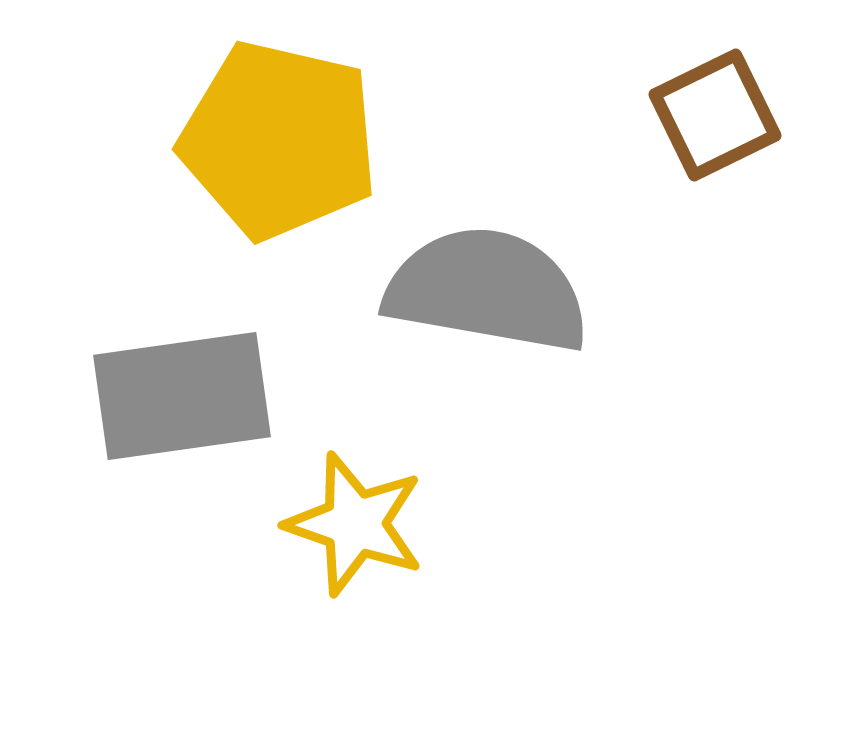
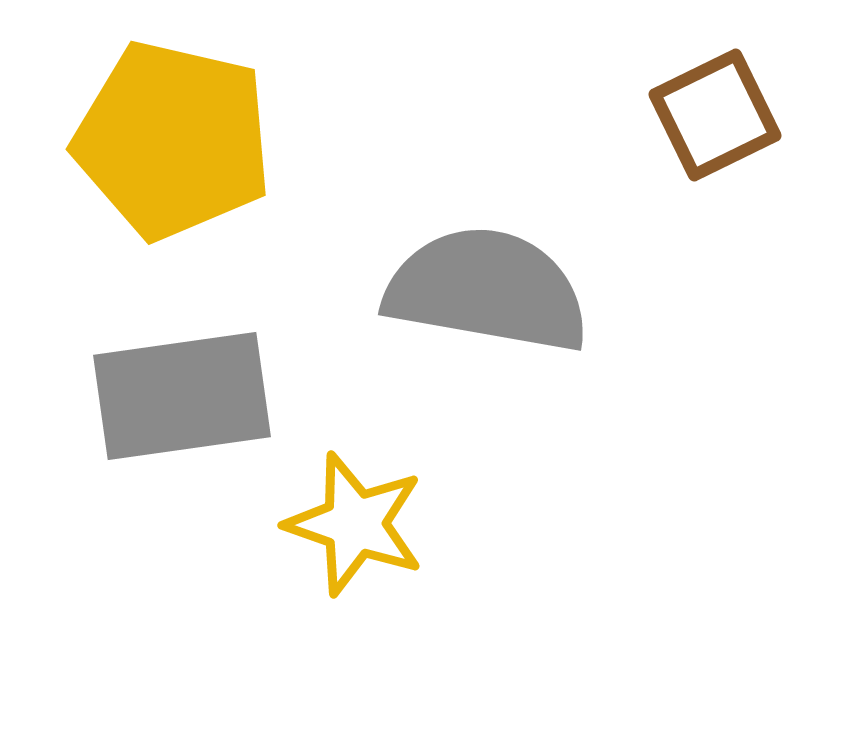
yellow pentagon: moved 106 px left
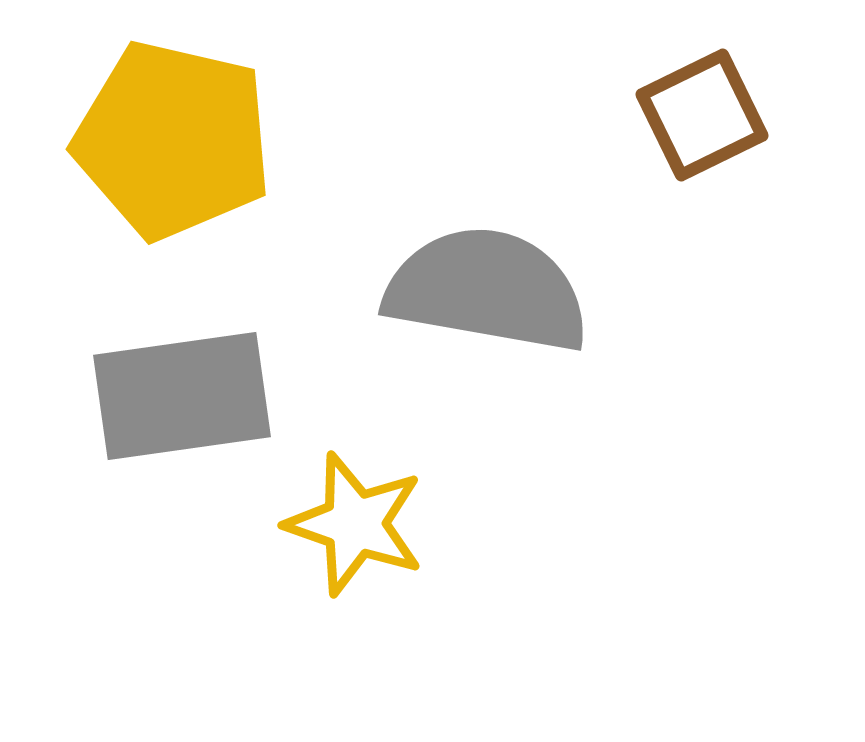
brown square: moved 13 px left
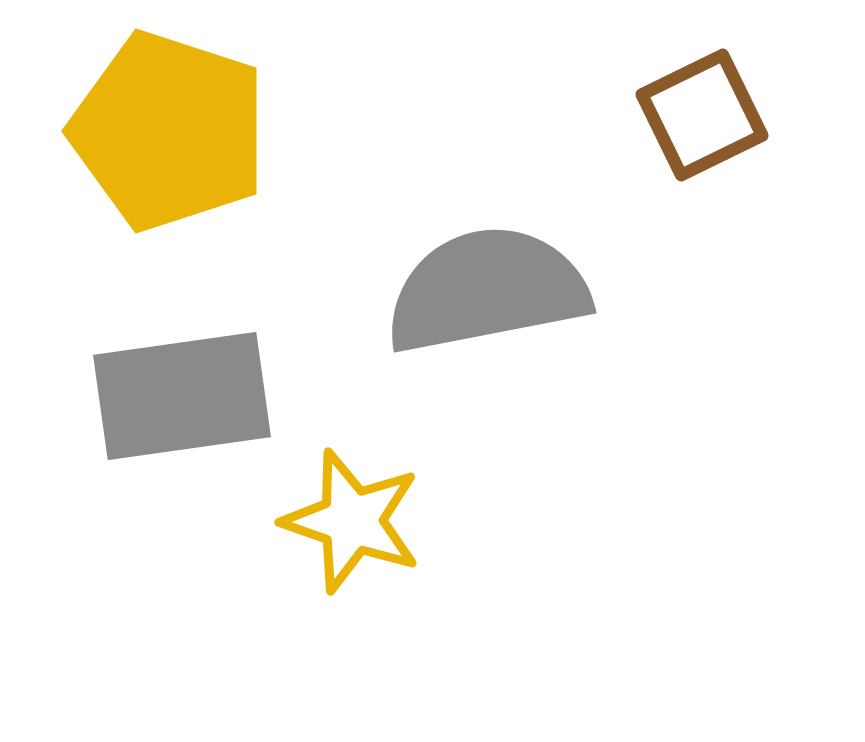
yellow pentagon: moved 4 px left, 9 px up; rotated 5 degrees clockwise
gray semicircle: rotated 21 degrees counterclockwise
yellow star: moved 3 px left, 3 px up
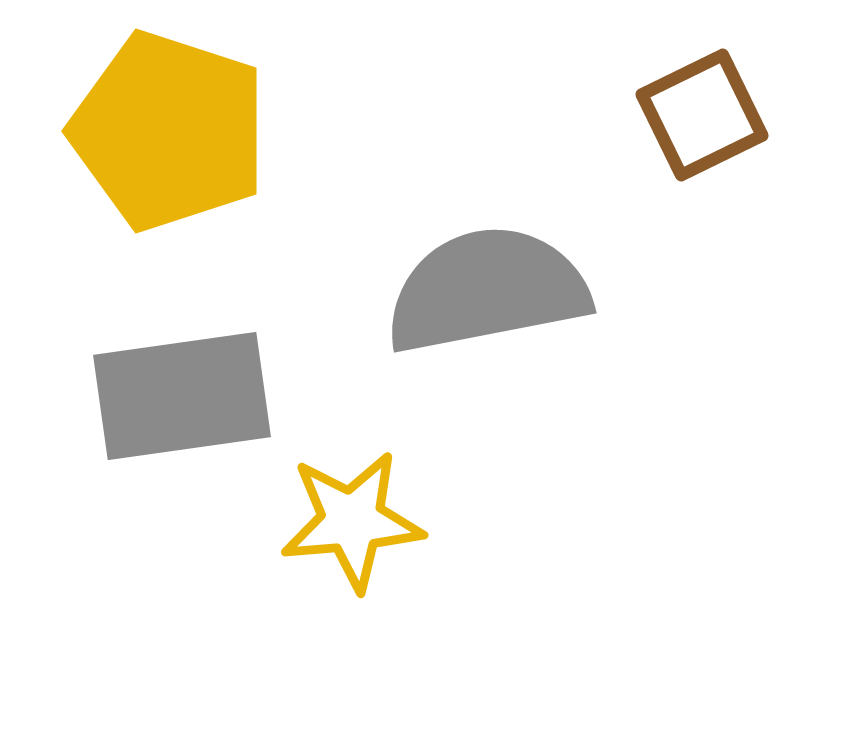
yellow star: rotated 24 degrees counterclockwise
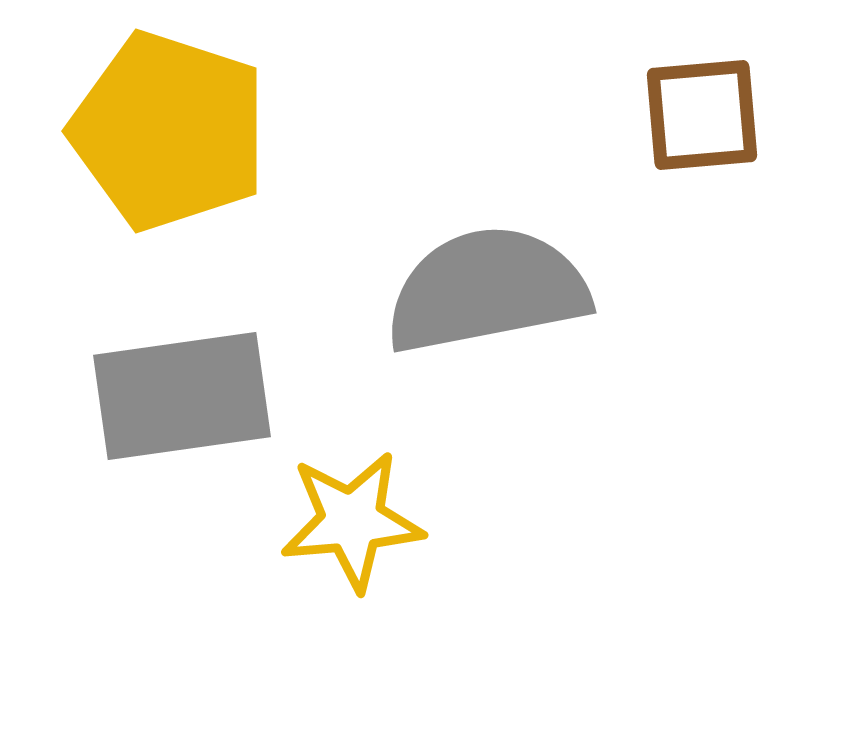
brown square: rotated 21 degrees clockwise
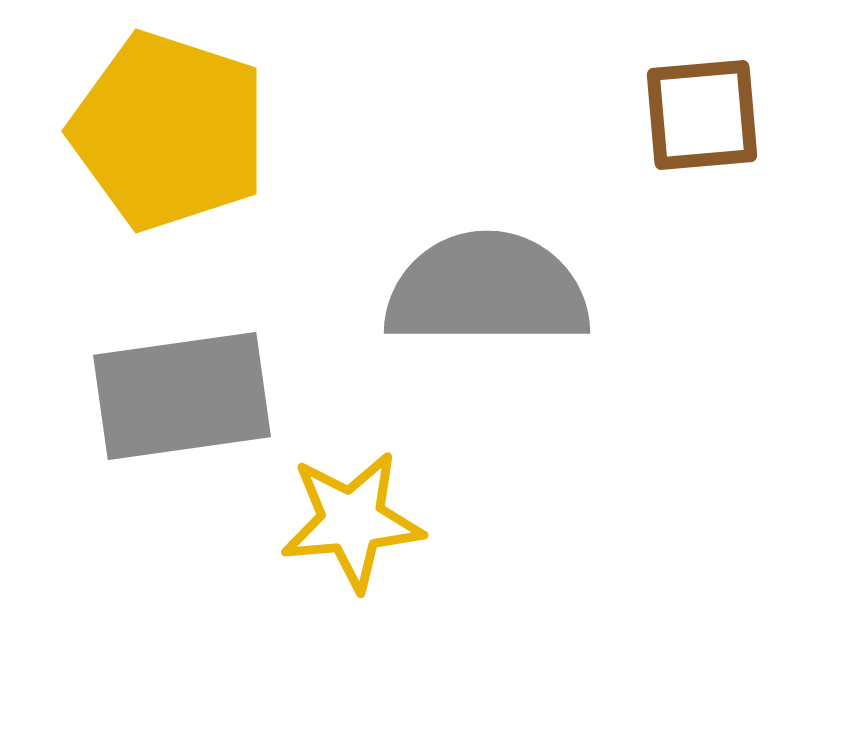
gray semicircle: rotated 11 degrees clockwise
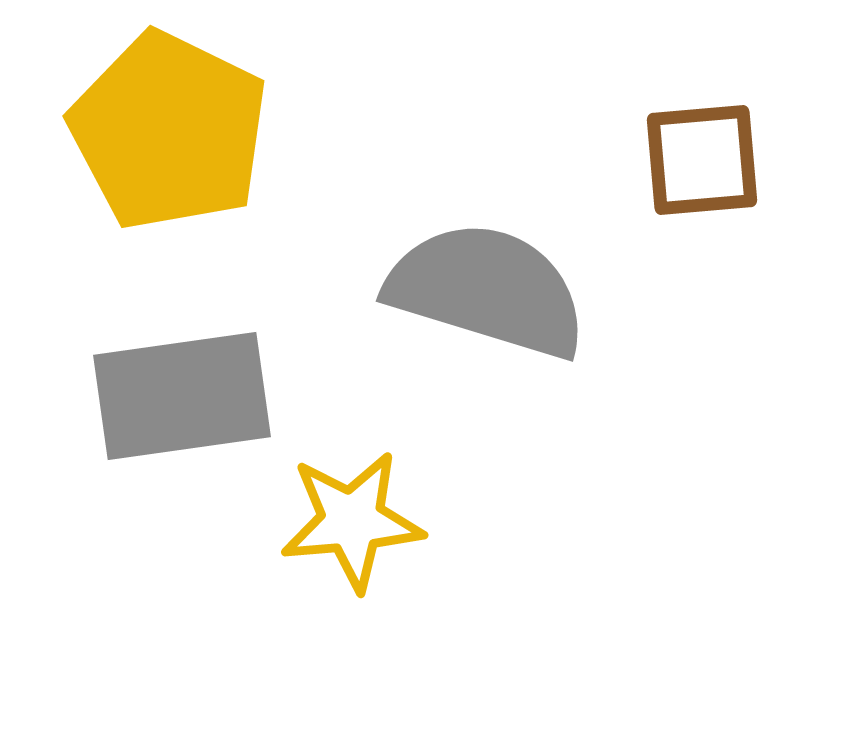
brown square: moved 45 px down
yellow pentagon: rotated 8 degrees clockwise
gray semicircle: rotated 17 degrees clockwise
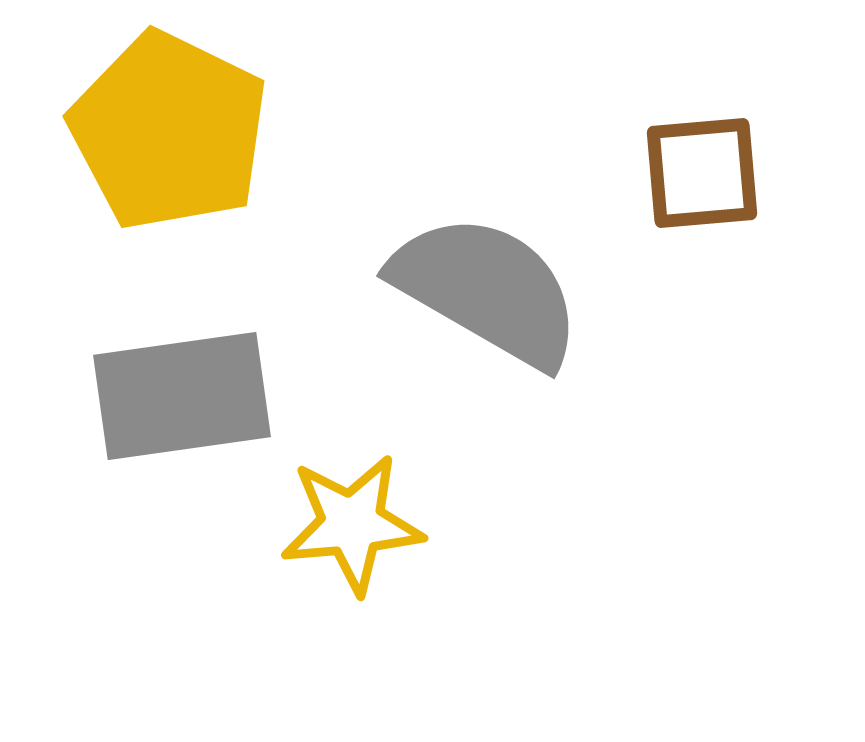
brown square: moved 13 px down
gray semicircle: rotated 13 degrees clockwise
yellow star: moved 3 px down
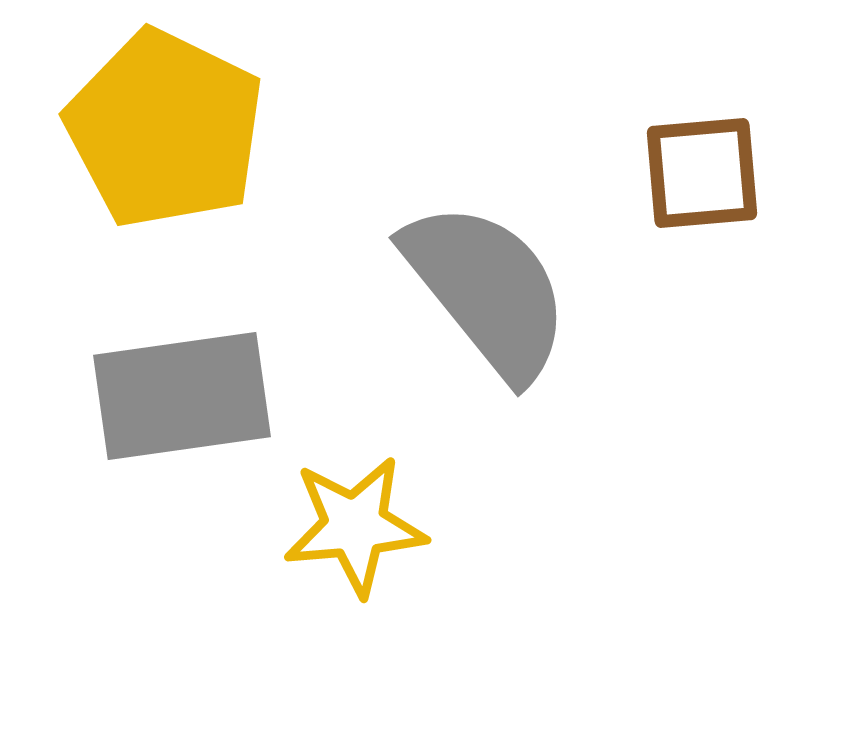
yellow pentagon: moved 4 px left, 2 px up
gray semicircle: rotated 21 degrees clockwise
yellow star: moved 3 px right, 2 px down
